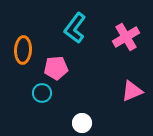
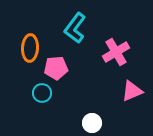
pink cross: moved 10 px left, 15 px down
orange ellipse: moved 7 px right, 2 px up
white circle: moved 10 px right
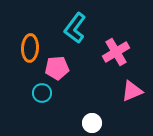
pink pentagon: moved 1 px right
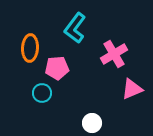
pink cross: moved 2 px left, 2 px down
pink triangle: moved 2 px up
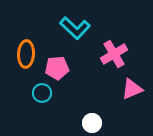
cyan L-shape: rotated 84 degrees counterclockwise
orange ellipse: moved 4 px left, 6 px down
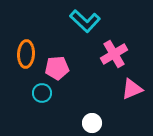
cyan L-shape: moved 10 px right, 7 px up
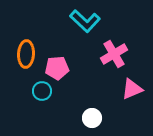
cyan circle: moved 2 px up
white circle: moved 5 px up
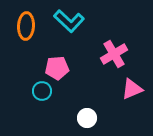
cyan L-shape: moved 16 px left
orange ellipse: moved 28 px up
white circle: moved 5 px left
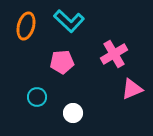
orange ellipse: rotated 12 degrees clockwise
pink pentagon: moved 5 px right, 6 px up
cyan circle: moved 5 px left, 6 px down
white circle: moved 14 px left, 5 px up
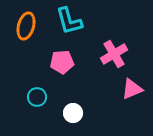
cyan L-shape: rotated 32 degrees clockwise
